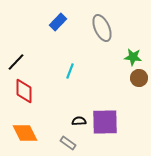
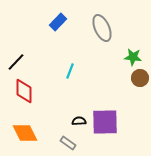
brown circle: moved 1 px right
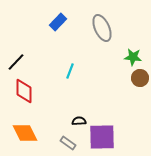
purple square: moved 3 px left, 15 px down
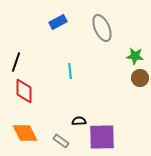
blue rectangle: rotated 18 degrees clockwise
green star: moved 2 px right, 1 px up
black line: rotated 24 degrees counterclockwise
cyan line: rotated 28 degrees counterclockwise
gray rectangle: moved 7 px left, 2 px up
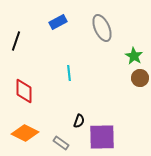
green star: moved 1 px left; rotated 24 degrees clockwise
black line: moved 21 px up
cyan line: moved 1 px left, 2 px down
black semicircle: rotated 112 degrees clockwise
orange diamond: rotated 36 degrees counterclockwise
gray rectangle: moved 2 px down
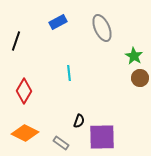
red diamond: rotated 30 degrees clockwise
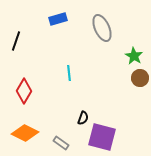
blue rectangle: moved 3 px up; rotated 12 degrees clockwise
black semicircle: moved 4 px right, 3 px up
purple square: rotated 16 degrees clockwise
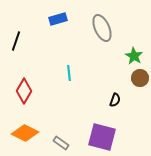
black semicircle: moved 32 px right, 18 px up
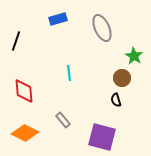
brown circle: moved 18 px left
red diamond: rotated 35 degrees counterclockwise
black semicircle: moved 1 px right; rotated 144 degrees clockwise
gray rectangle: moved 2 px right, 23 px up; rotated 14 degrees clockwise
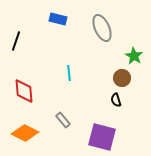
blue rectangle: rotated 30 degrees clockwise
